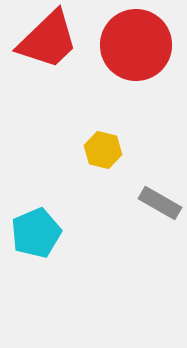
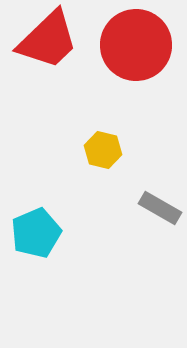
gray rectangle: moved 5 px down
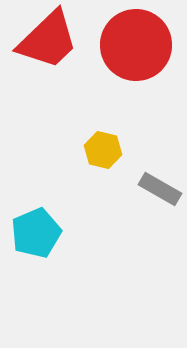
gray rectangle: moved 19 px up
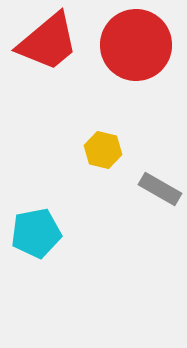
red trapezoid: moved 2 px down; rotated 4 degrees clockwise
cyan pentagon: rotated 12 degrees clockwise
